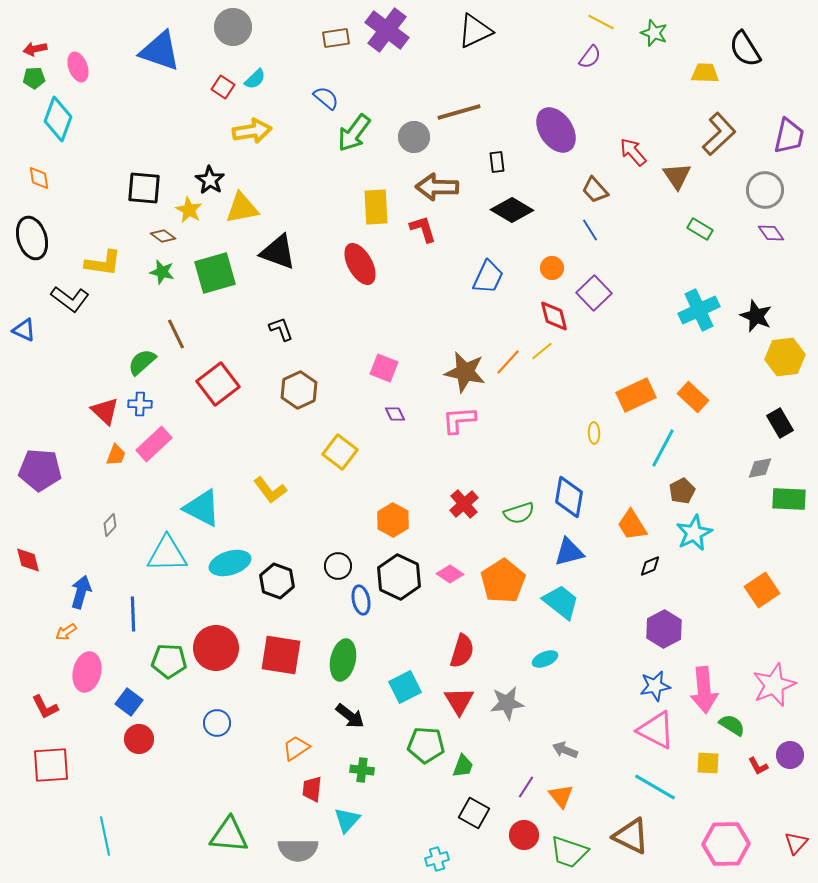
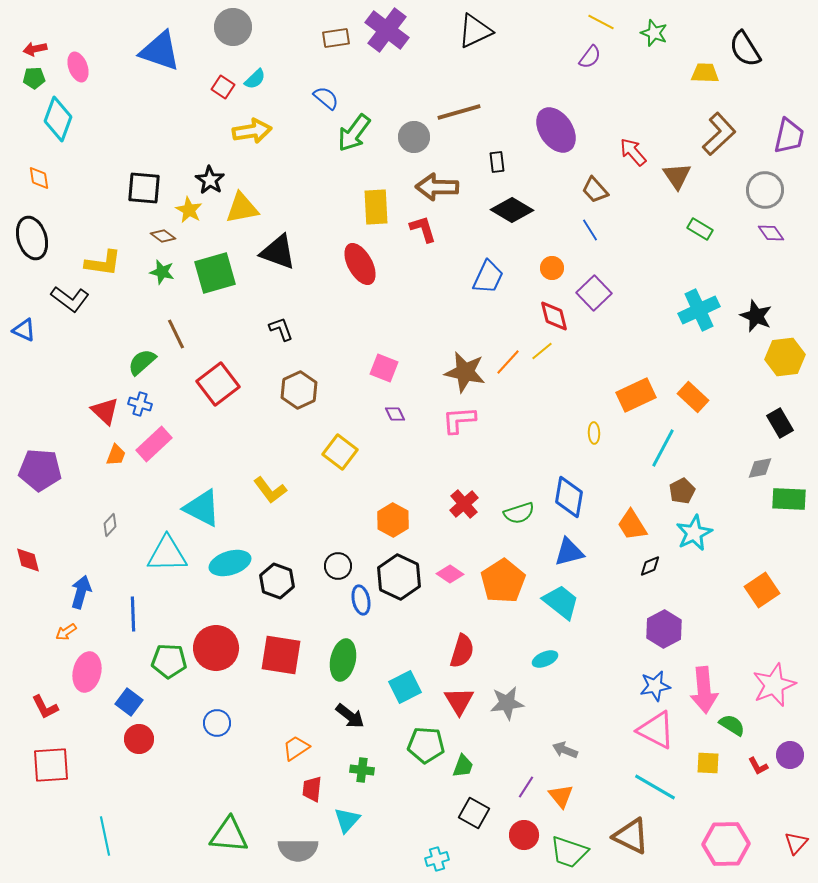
blue cross at (140, 404): rotated 15 degrees clockwise
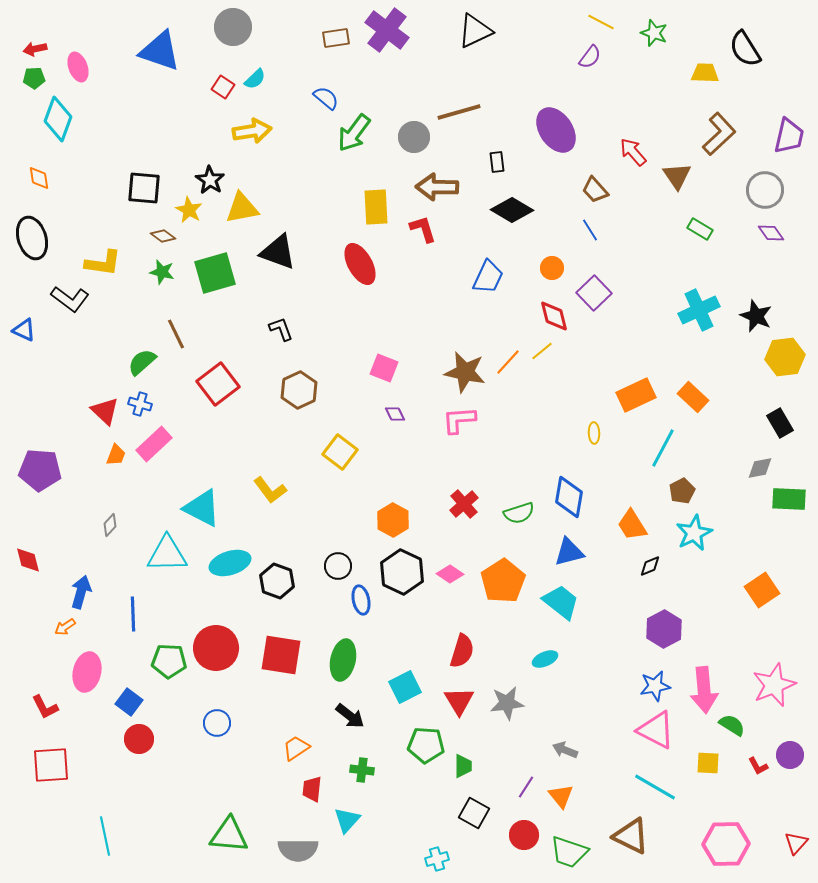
black hexagon at (399, 577): moved 3 px right, 5 px up
orange arrow at (66, 632): moved 1 px left, 5 px up
green trapezoid at (463, 766): rotated 20 degrees counterclockwise
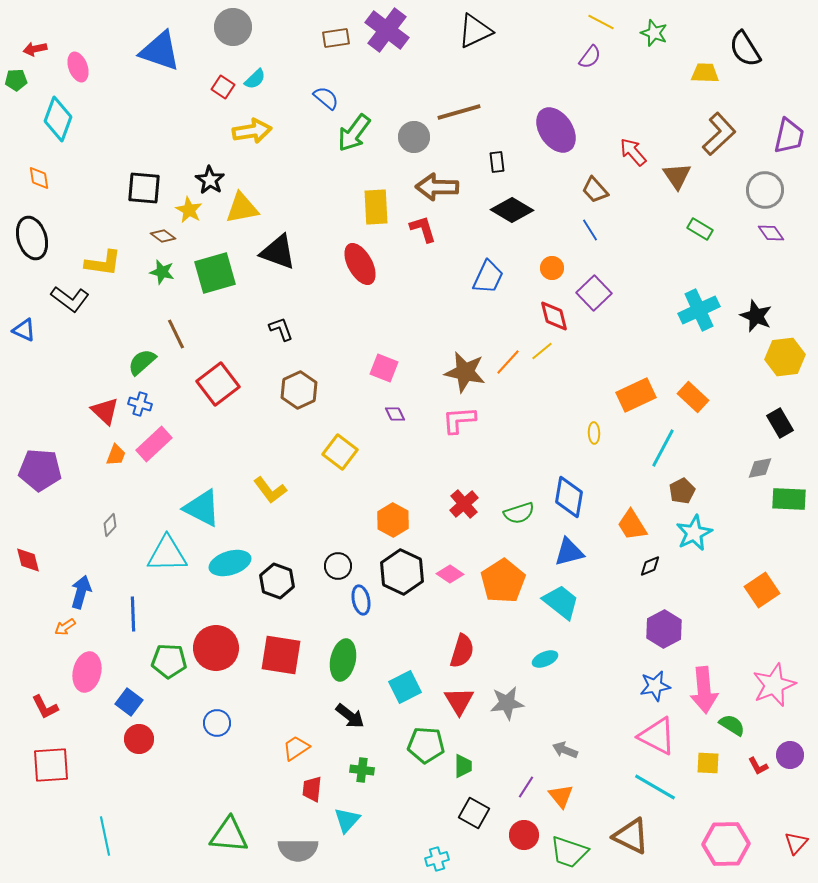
green pentagon at (34, 78): moved 18 px left, 2 px down
pink triangle at (656, 730): moved 1 px right, 6 px down
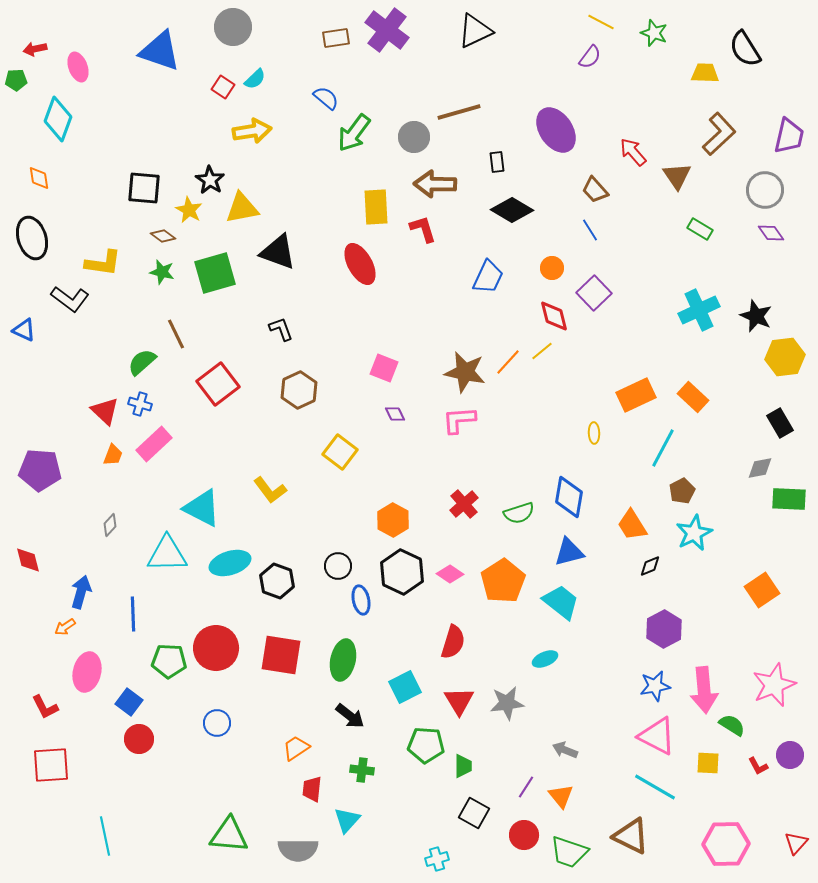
brown arrow at (437, 187): moved 2 px left, 3 px up
orange trapezoid at (116, 455): moved 3 px left
red semicircle at (462, 651): moved 9 px left, 9 px up
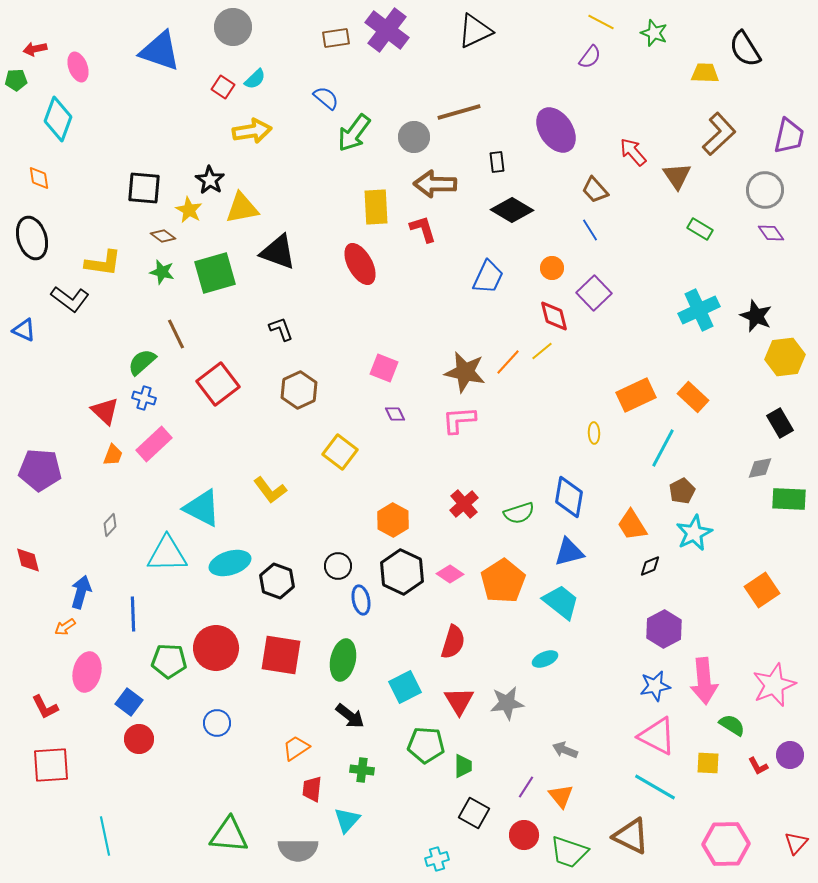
blue cross at (140, 404): moved 4 px right, 6 px up
pink arrow at (704, 690): moved 9 px up
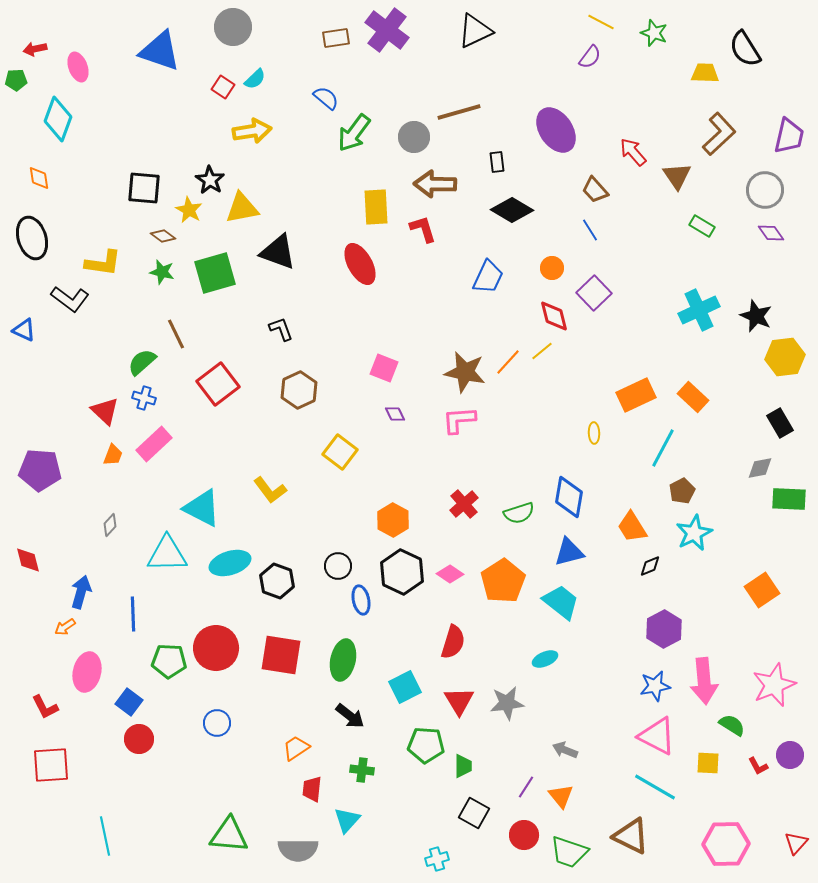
green rectangle at (700, 229): moved 2 px right, 3 px up
orange trapezoid at (632, 525): moved 2 px down
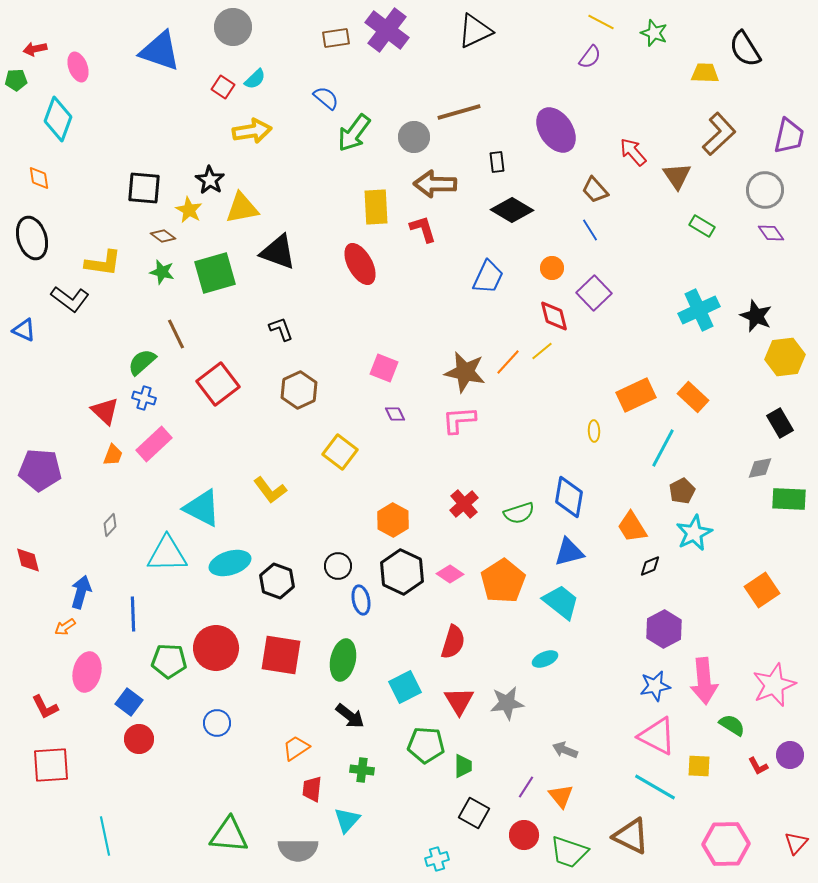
yellow ellipse at (594, 433): moved 2 px up
yellow square at (708, 763): moved 9 px left, 3 px down
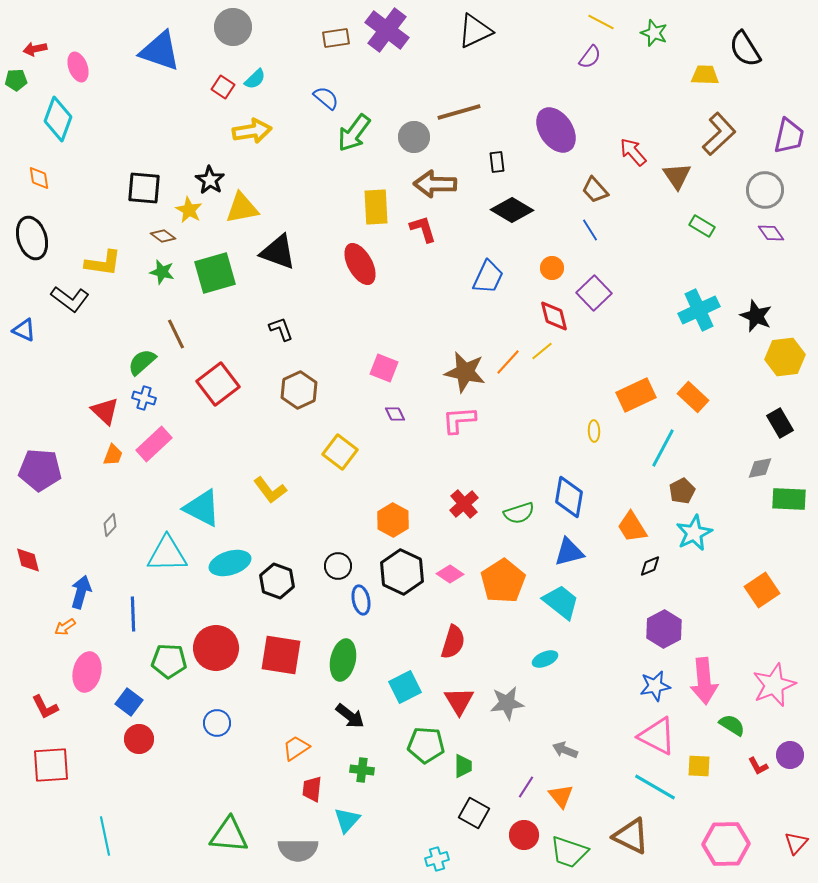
yellow trapezoid at (705, 73): moved 2 px down
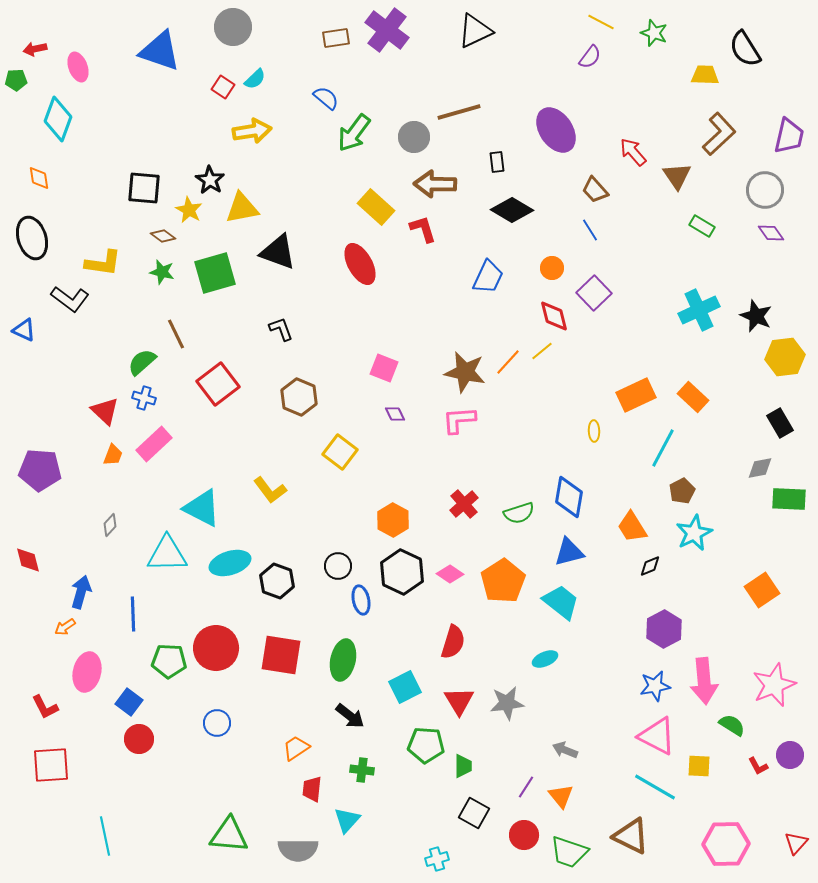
yellow rectangle at (376, 207): rotated 45 degrees counterclockwise
brown hexagon at (299, 390): moved 7 px down; rotated 12 degrees counterclockwise
